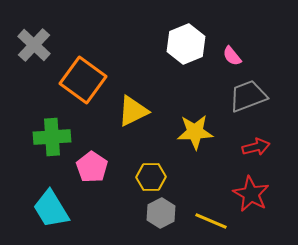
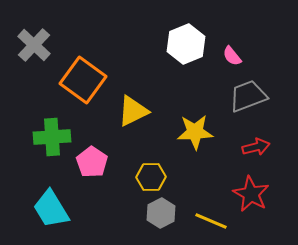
pink pentagon: moved 5 px up
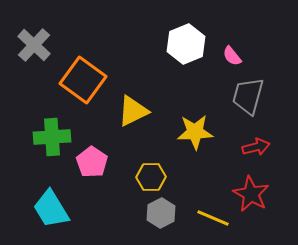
gray trapezoid: rotated 54 degrees counterclockwise
yellow line: moved 2 px right, 3 px up
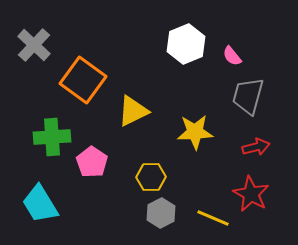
cyan trapezoid: moved 11 px left, 5 px up
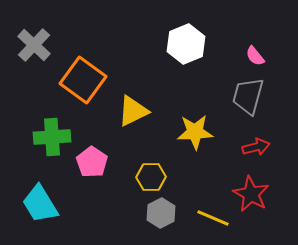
pink semicircle: moved 23 px right
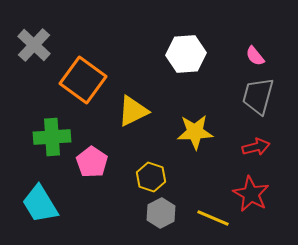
white hexagon: moved 10 px down; rotated 18 degrees clockwise
gray trapezoid: moved 10 px right
yellow hexagon: rotated 20 degrees clockwise
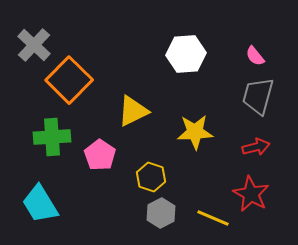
orange square: moved 14 px left; rotated 9 degrees clockwise
pink pentagon: moved 8 px right, 7 px up
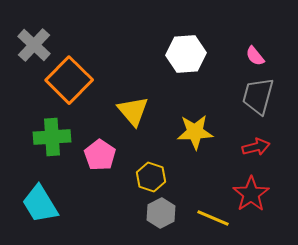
yellow triangle: rotated 44 degrees counterclockwise
red star: rotated 9 degrees clockwise
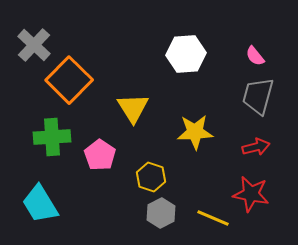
yellow triangle: moved 3 px up; rotated 8 degrees clockwise
red star: rotated 27 degrees counterclockwise
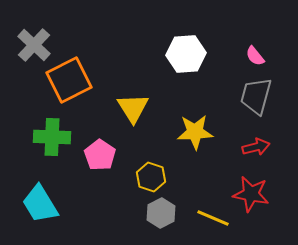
orange square: rotated 18 degrees clockwise
gray trapezoid: moved 2 px left
green cross: rotated 6 degrees clockwise
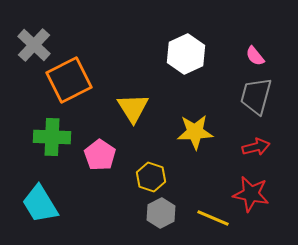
white hexagon: rotated 21 degrees counterclockwise
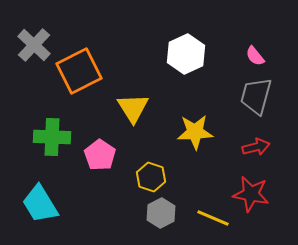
orange square: moved 10 px right, 9 px up
